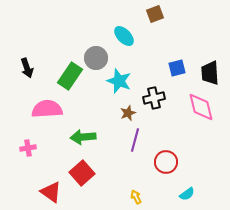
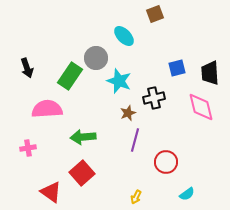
yellow arrow: rotated 128 degrees counterclockwise
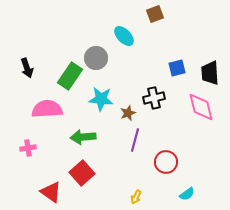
cyan star: moved 18 px left, 18 px down; rotated 15 degrees counterclockwise
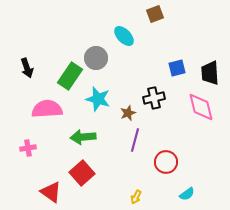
cyan star: moved 3 px left; rotated 10 degrees clockwise
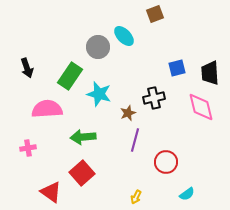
gray circle: moved 2 px right, 11 px up
cyan star: moved 1 px right, 5 px up
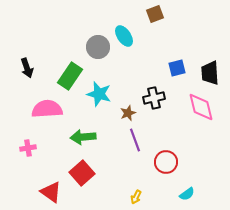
cyan ellipse: rotated 10 degrees clockwise
purple line: rotated 35 degrees counterclockwise
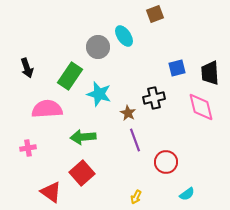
brown star: rotated 21 degrees counterclockwise
